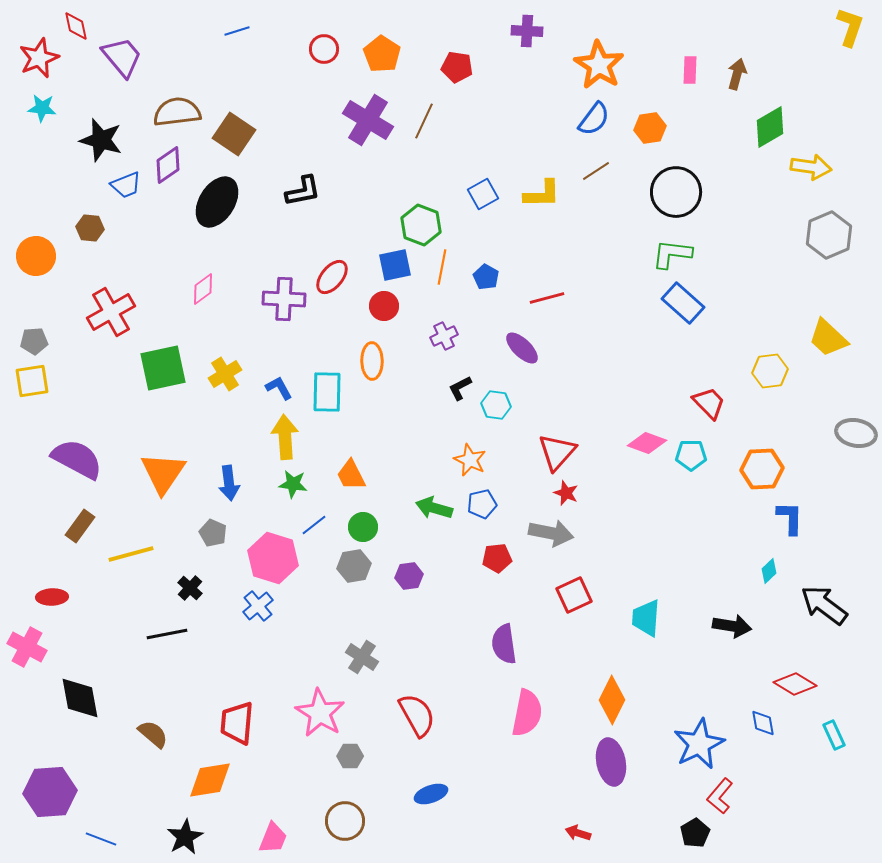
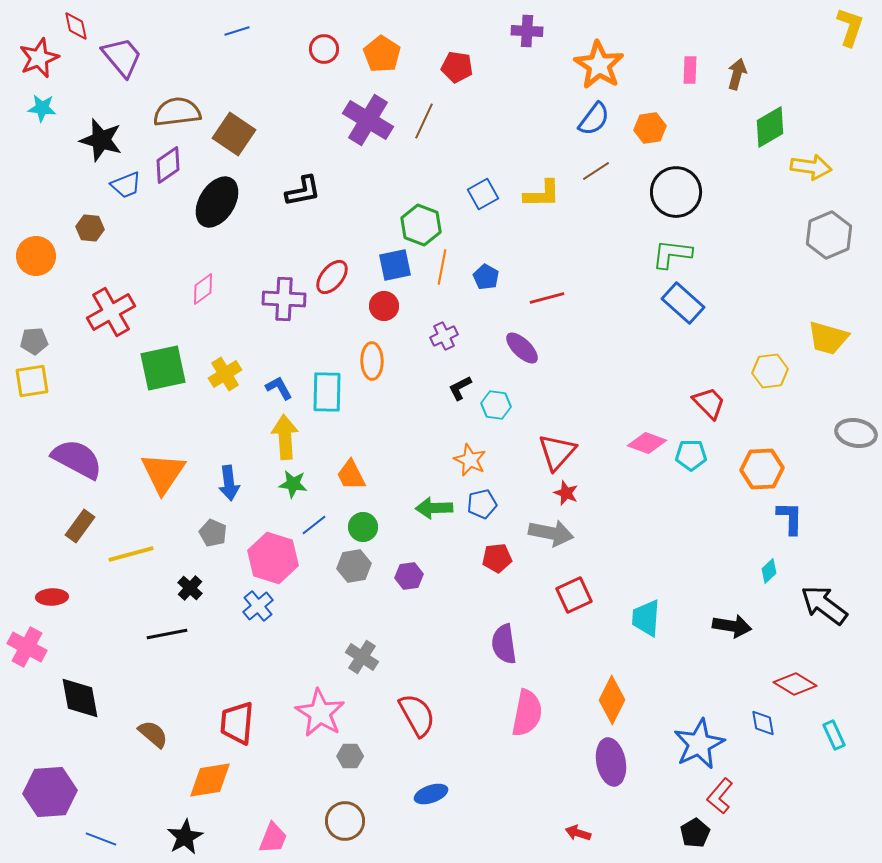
yellow trapezoid at (828, 338): rotated 27 degrees counterclockwise
green arrow at (434, 508): rotated 18 degrees counterclockwise
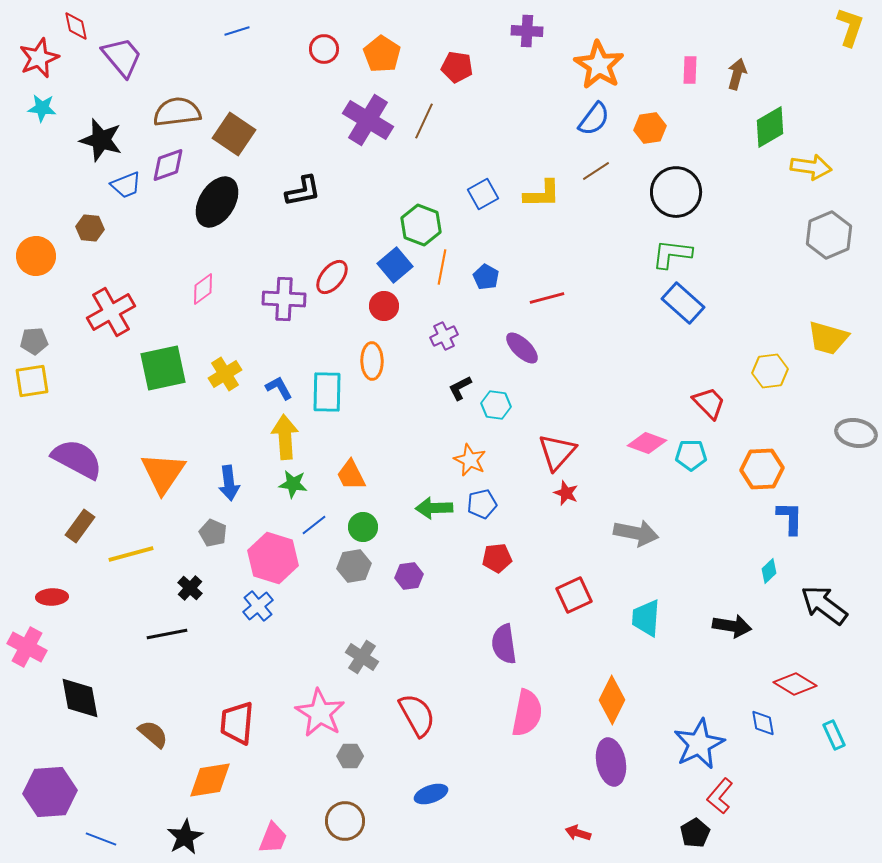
purple diamond at (168, 165): rotated 15 degrees clockwise
blue square at (395, 265): rotated 28 degrees counterclockwise
gray arrow at (551, 533): moved 85 px right
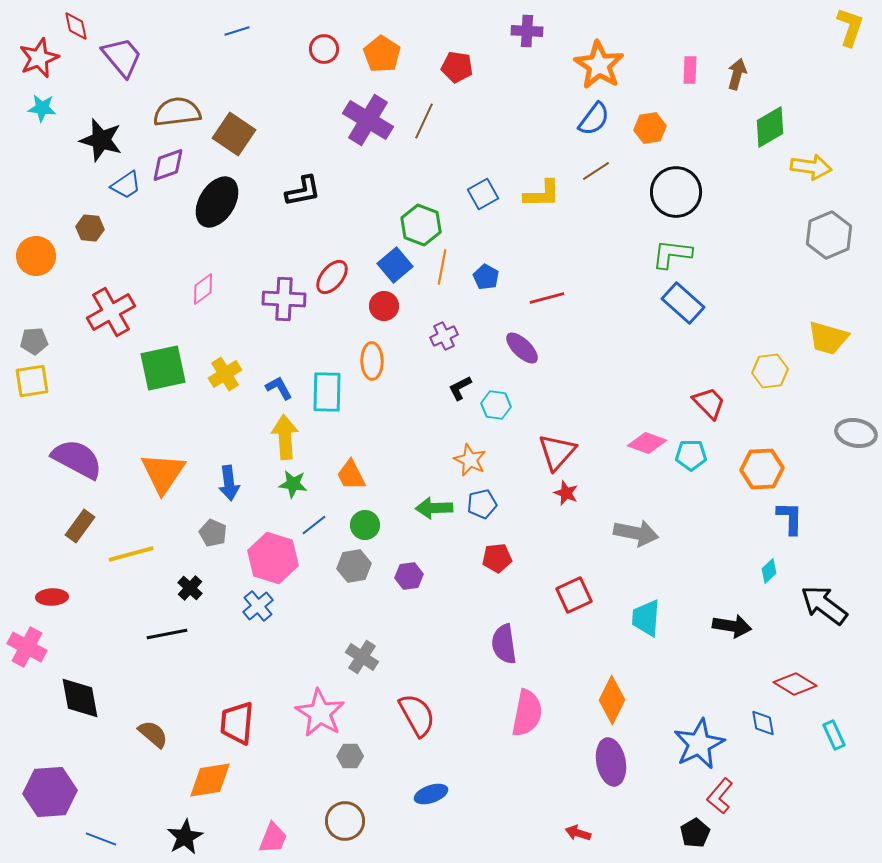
blue trapezoid at (126, 185): rotated 12 degrees counterclockwise
green circle at (363, 527): moved 2 px right, 2 px up
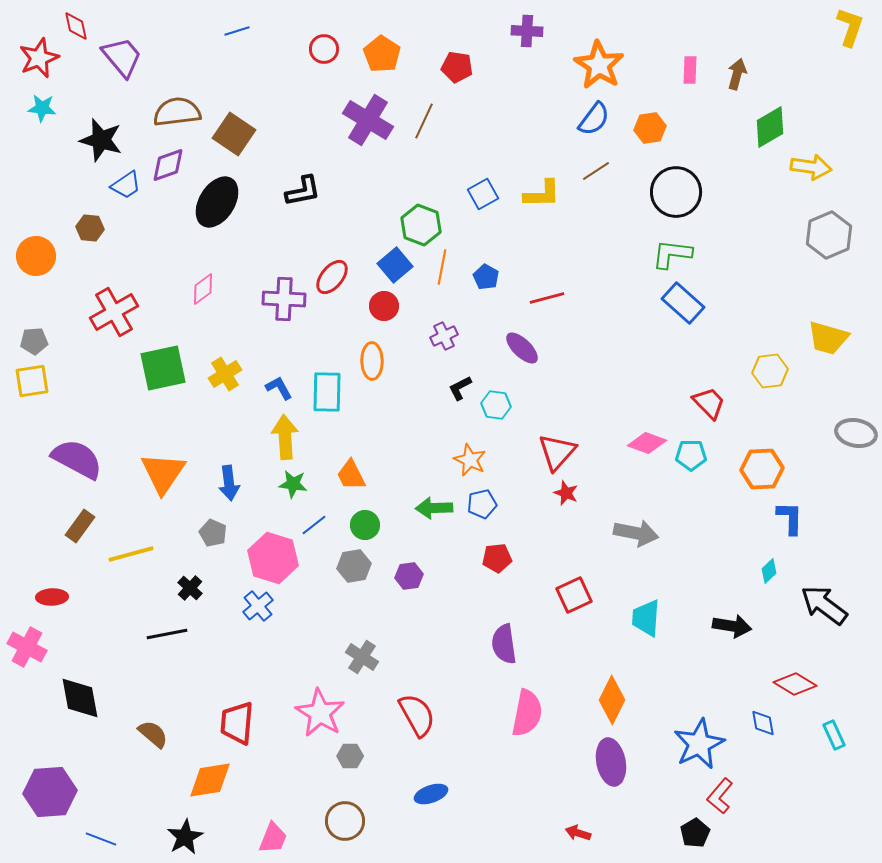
red cross at (111, 312): moved 3 px right
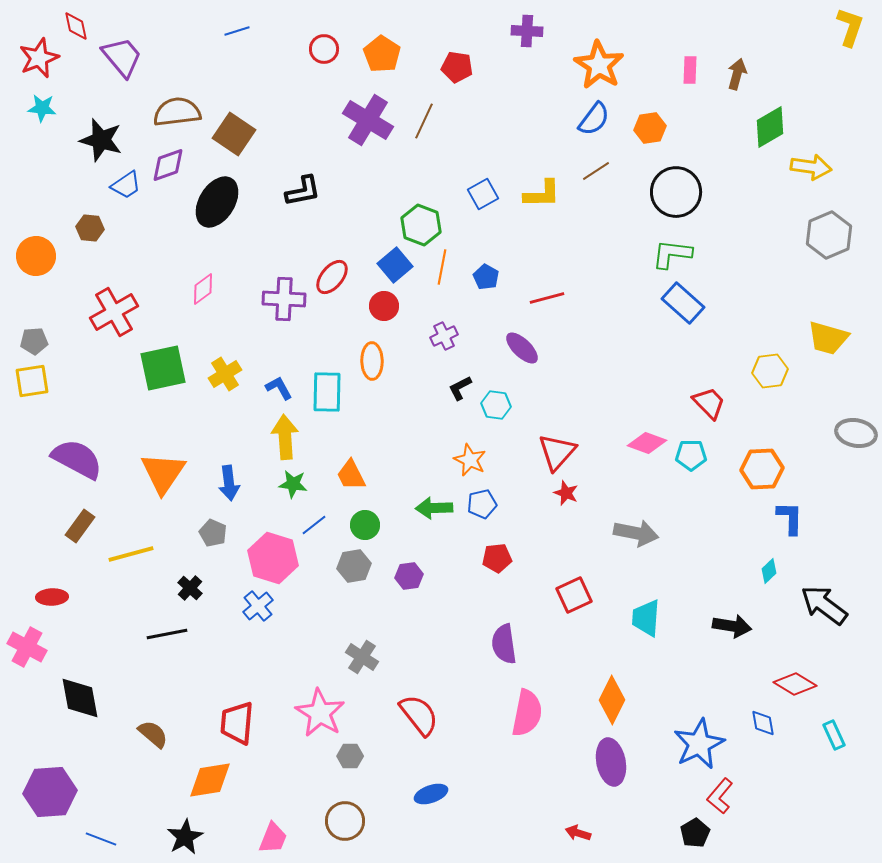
red semicircle at (417, 715): moved 2 px right; rotated 9 degrees counterclockwise
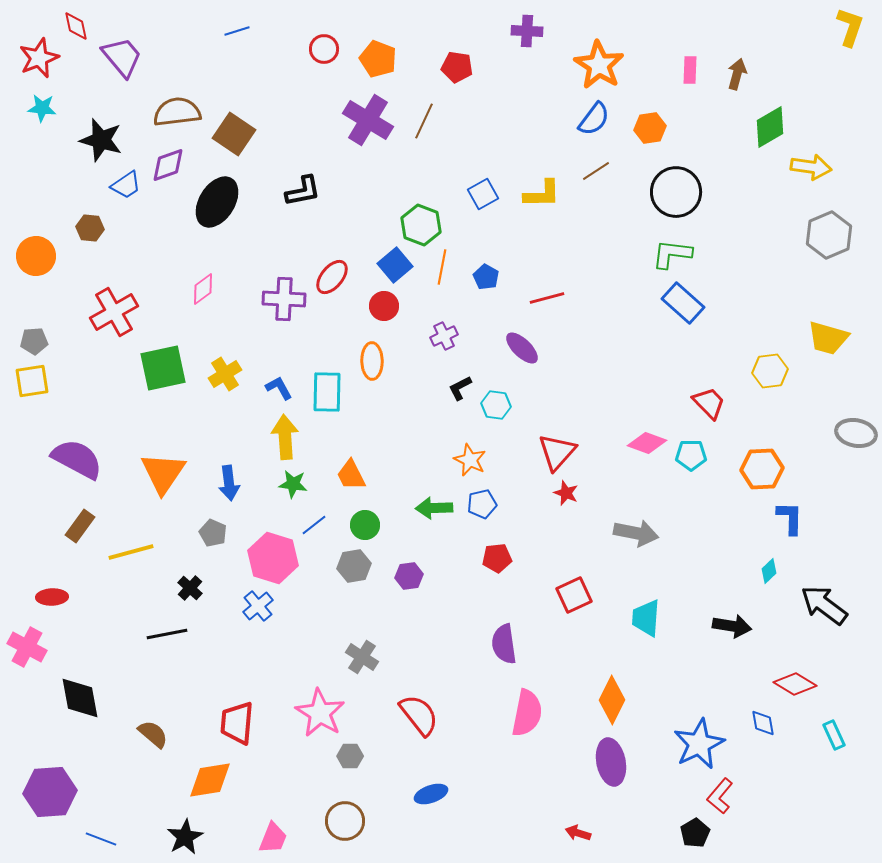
orange pentagon at (382, 54): moved 4 px left, 5 px down; rotated 12 degrees counterclockwise
yellow line at (131, 554): moved 2 px up
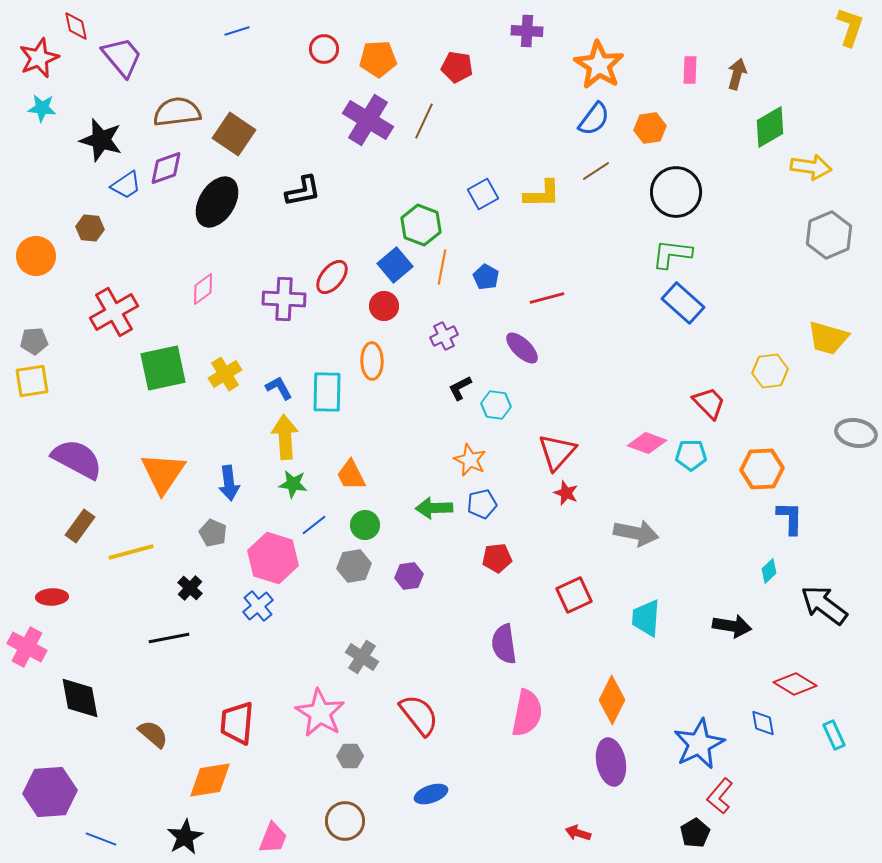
orange pentagon at (378, 59): rotated 24 degrees counterclockwise
purple diamond at (168, 165): moved 2 px left, 3 px down
black line at (167, 634): moved 2 px right, 4 px down
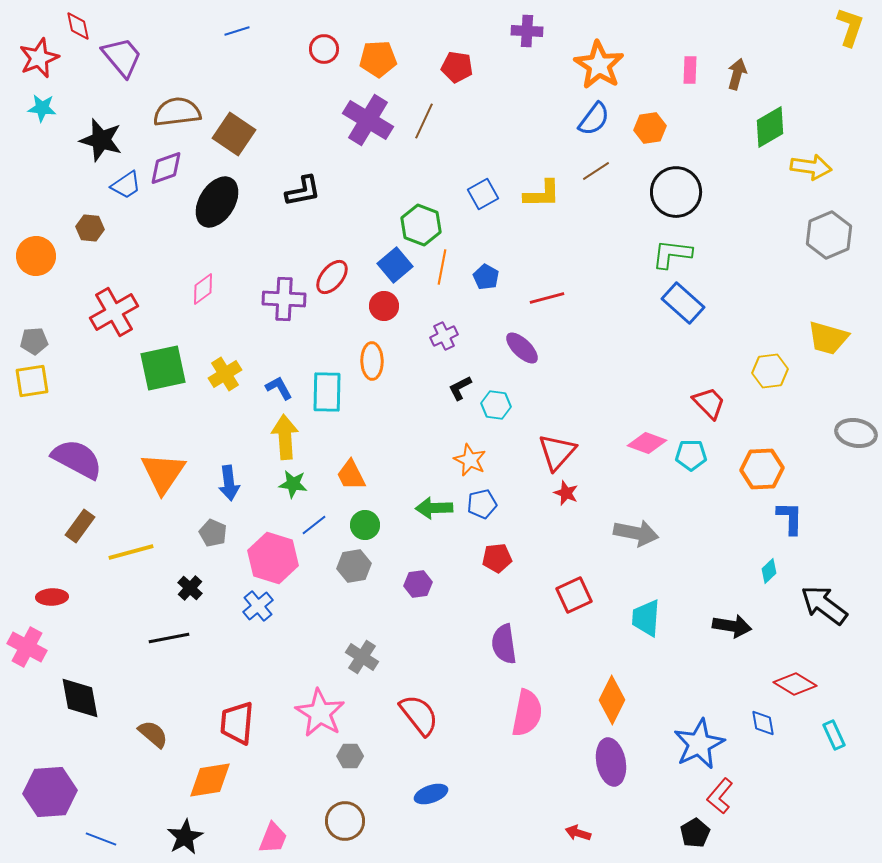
red diamond at (76, 26): moved 2 px right
purple hexagon at (409, 576): moved 9 px right, 8 px down
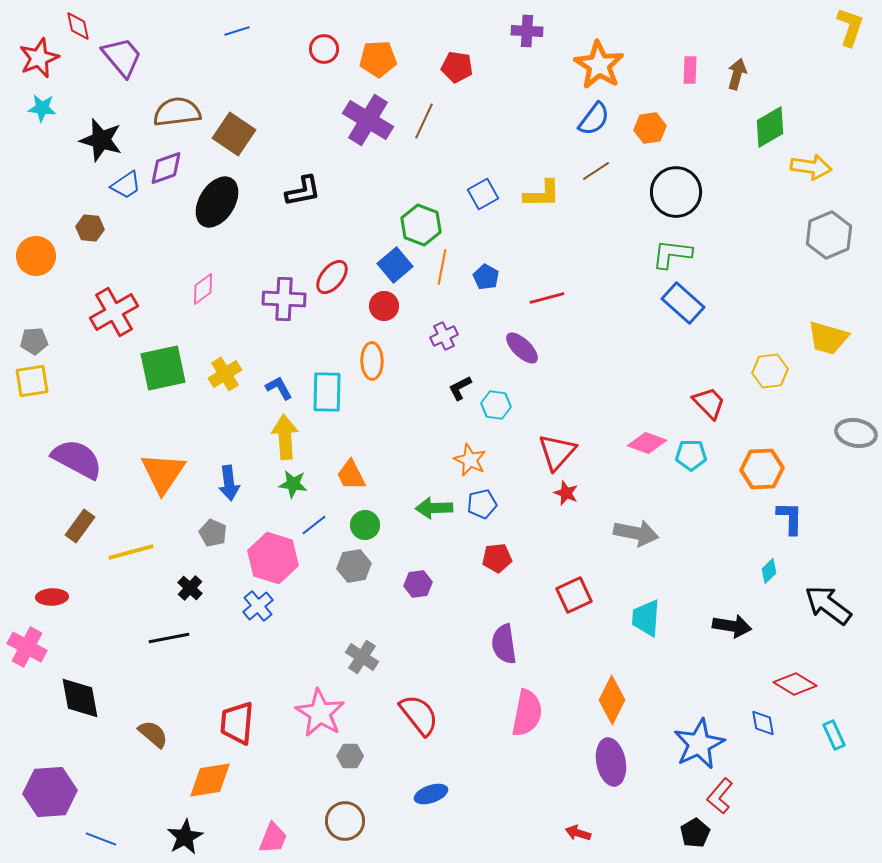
black arrow at (824, 605): moved 4 px right
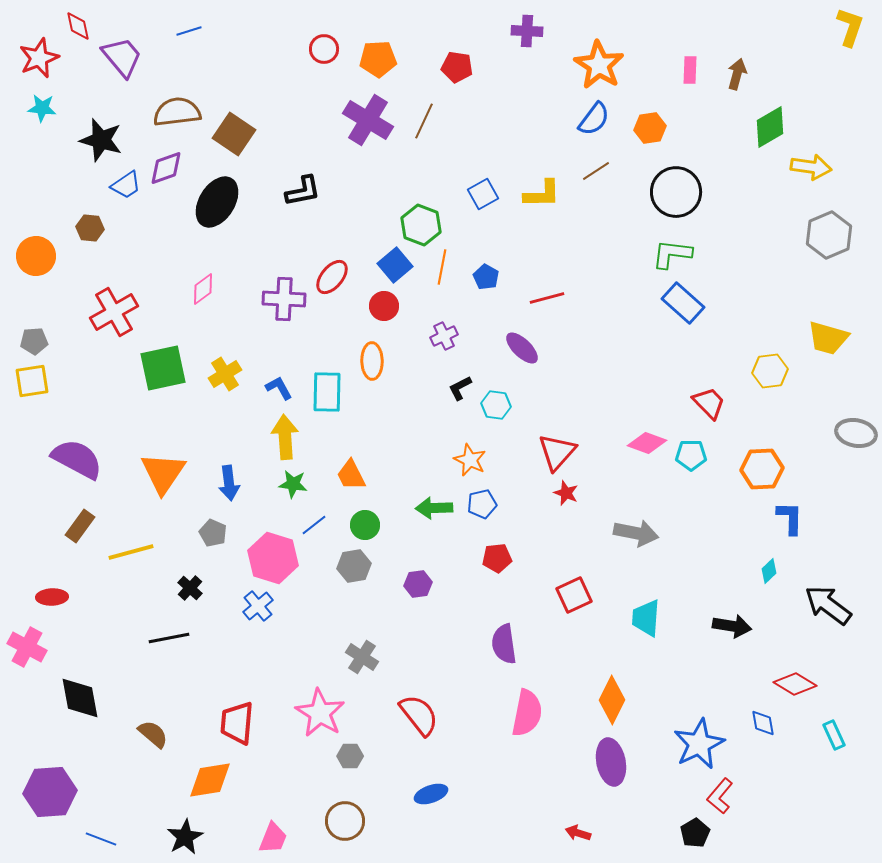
blue line at (237, 31): moved 48 px left
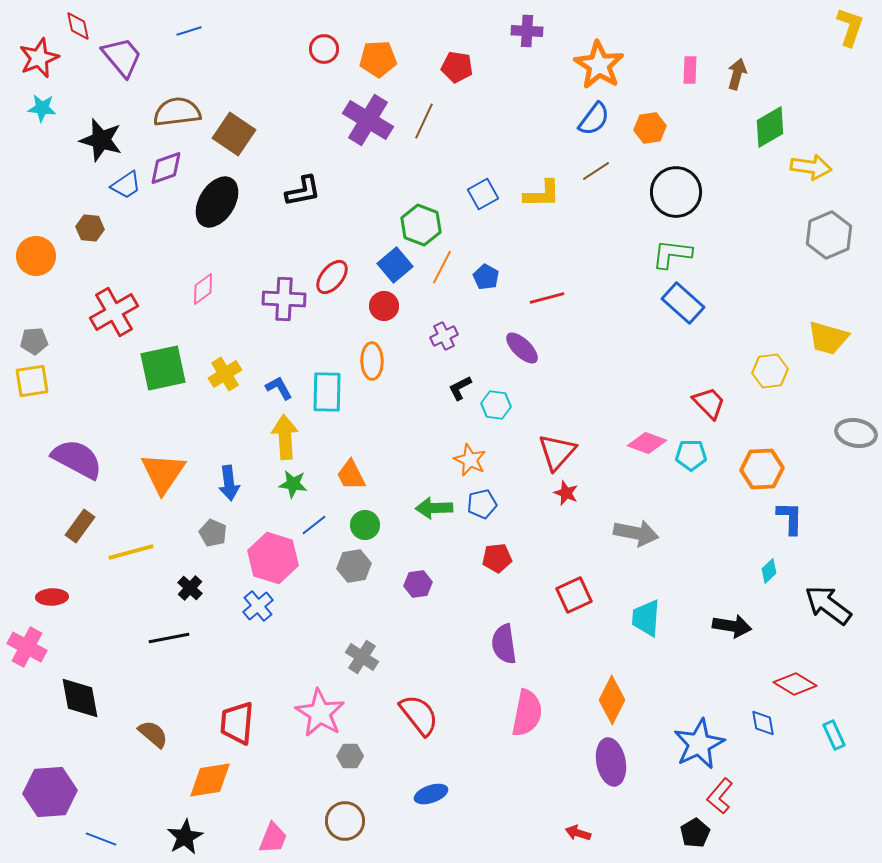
orange line at (442, 267): rotated 16 degrees clockwise
